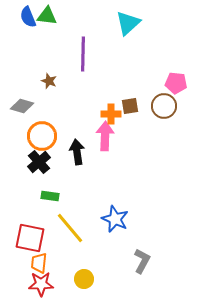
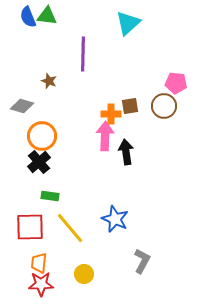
black arrow: moved 49 px right
red square: moved 11 px up; rotated 12 degrees counterclockwise
yellow circle: moved 5 px up
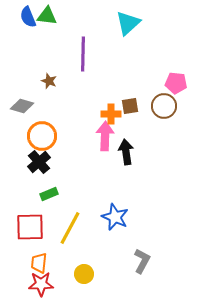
green rectangle: moved 1 px left, 2 px up; rotated 30 degrees counterclockwise
blue star: moved 2 px up
yellow line: rotated 68 degrees clockwise
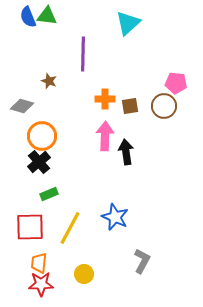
orange cross: moved 6 px left, 15 px up
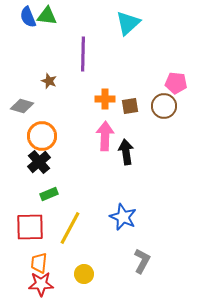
blue star: moved 8 px right
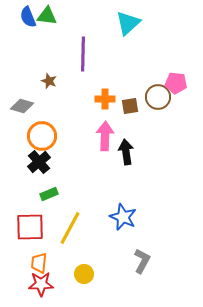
brown circle: moved 6 px left, 9 px up
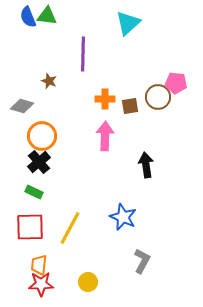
black arrow: moved 20 px right, 13 px down
green rectangle: moved 15 px left, 2 px up; rotated 48 degrees clockwise
orange trapezoid: moved 2 px down
yellow circle: moved 4 px right, 8 px down
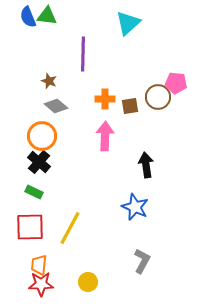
gray diamond: moved 34 px right; rotated 25 degrees clockwise
black cross: rotated 10 degrees counterclockwise
blue star: moved 12 px right, 10 px up
